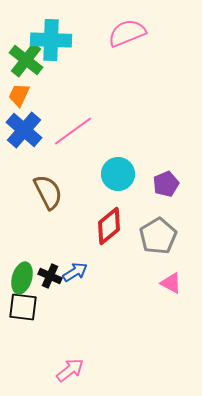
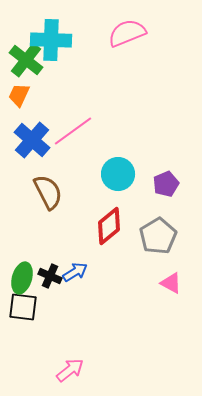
blue cross: moved 8 px right, 10 px down
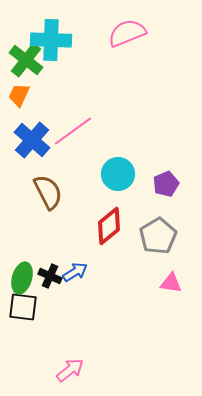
pink triangle: rotated 20 degrees counterclockwise
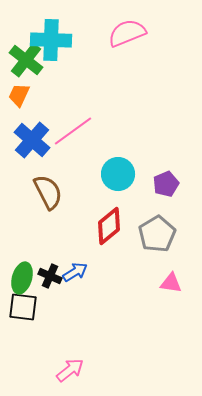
gray pentagon: moved 1 px left, 2 px up
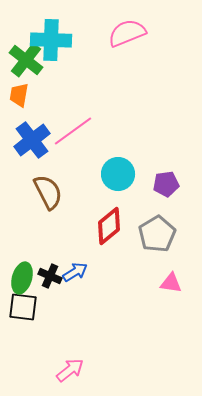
orange trapezoid: rotated 15 degrees counterclockwise
blue cross: rotated 12 degrees clockwise
purple pentagon: rotated 15 degrees clockwise
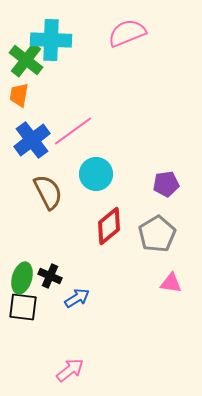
cyan circle: moved 22 px left
blue arrow: moved 2 px right, 26 px down
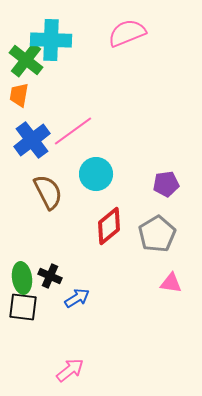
green ellipse: rotated 24 degrees counterclockwise
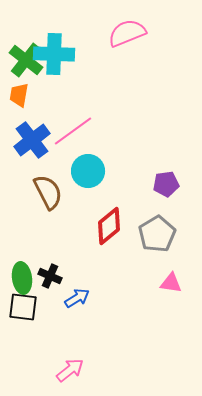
cyan cross: moved 3 px right, 14 px down
cyan circle: moved 8 px left, 3 px up
